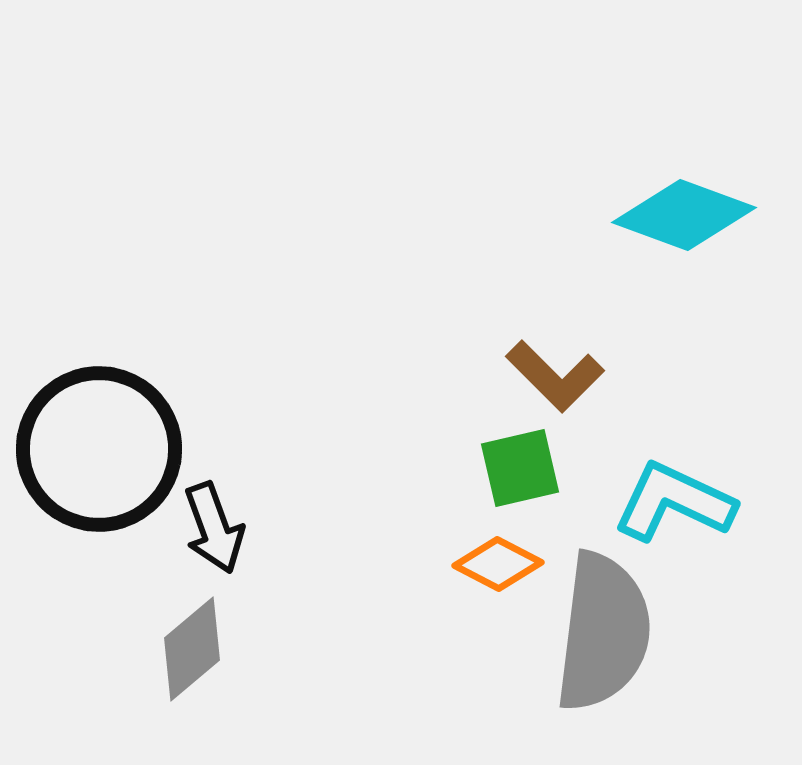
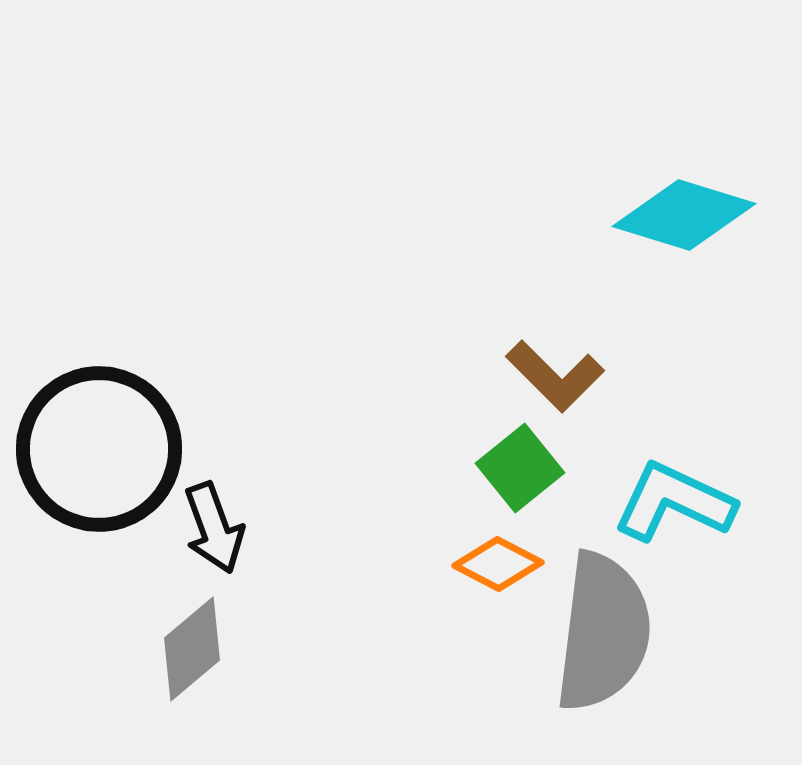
cyan diamond: rotated 3 degrees counterclockwise
green square: rotated 26 degrees counterclockwise
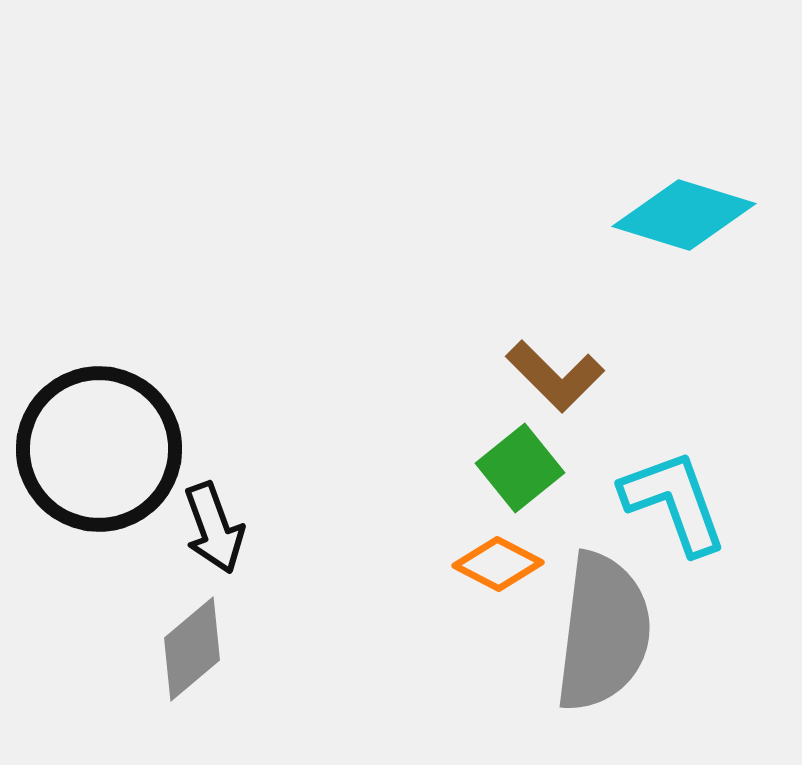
cyan L-shape: rotated 45 degrees clockwise
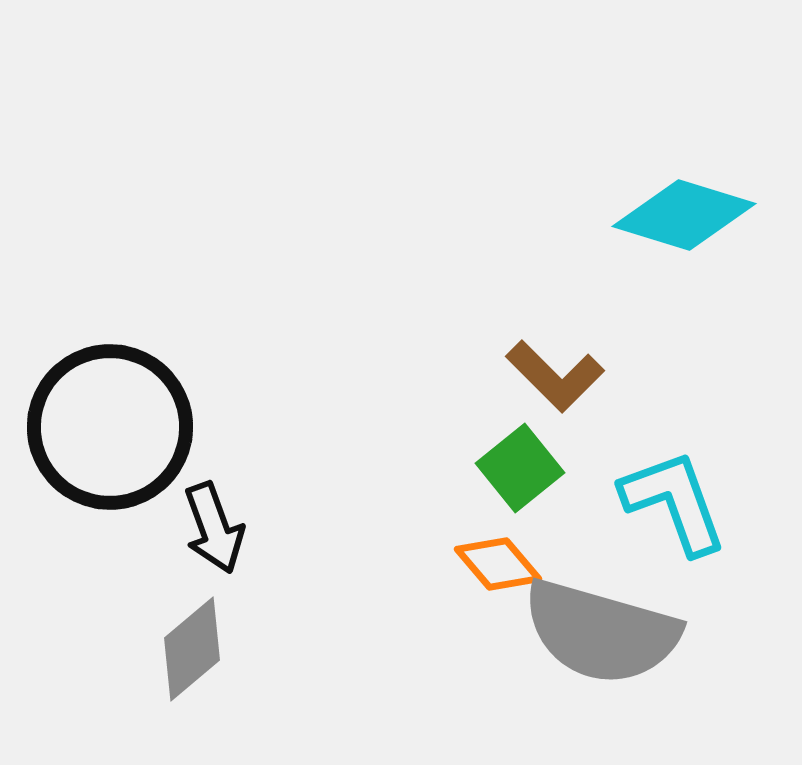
black circle: moved 11 px right, 22 px up
orange diamond: rotated 22 degrees clockwise
gray semicircle: moved 2 px left; rotated 99 degrees clockwise
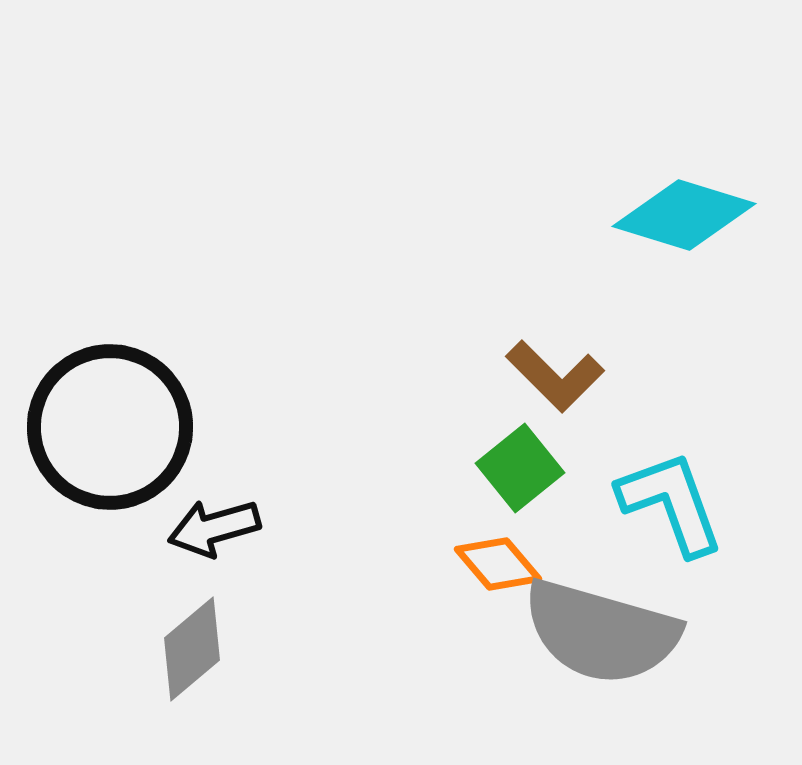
cyan L-shape: moved 3 px left, 1 px down
black arrow: rotated 94 degrees clockwise
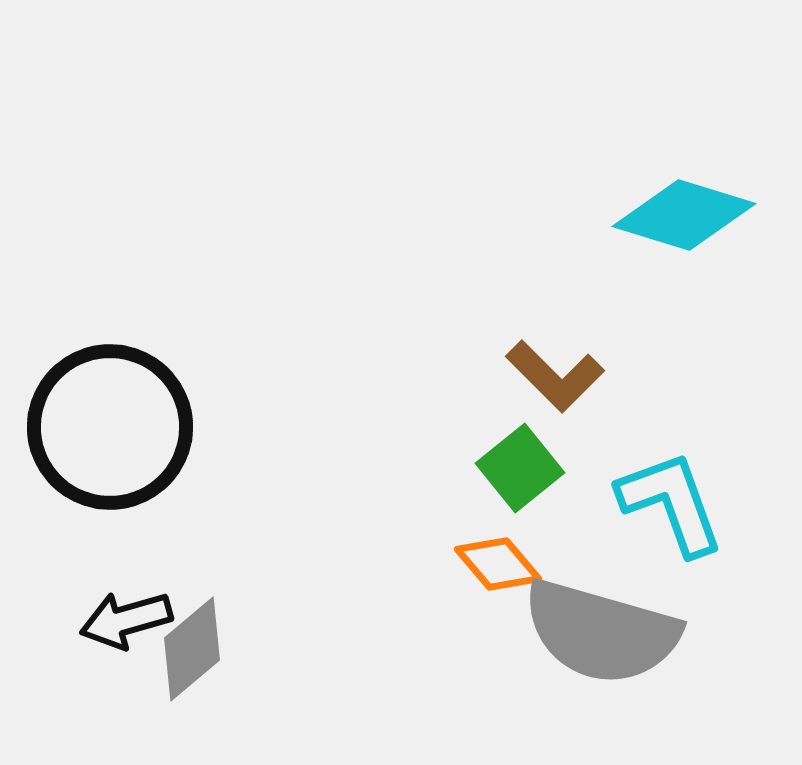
black arrow: moved 88 px left, 92 px down
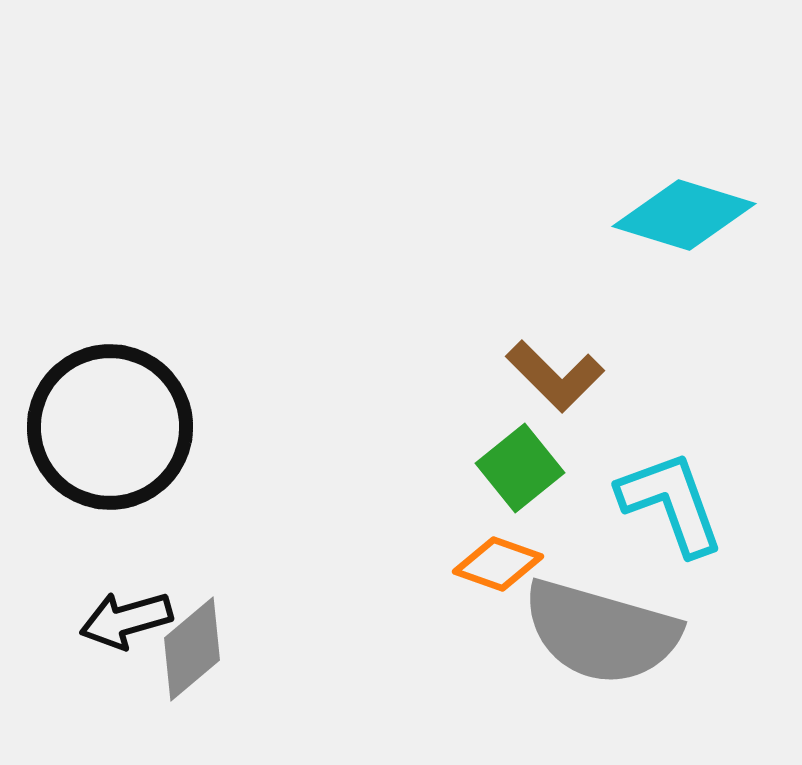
orange diamond: rotated 30 degrees counterclockwise
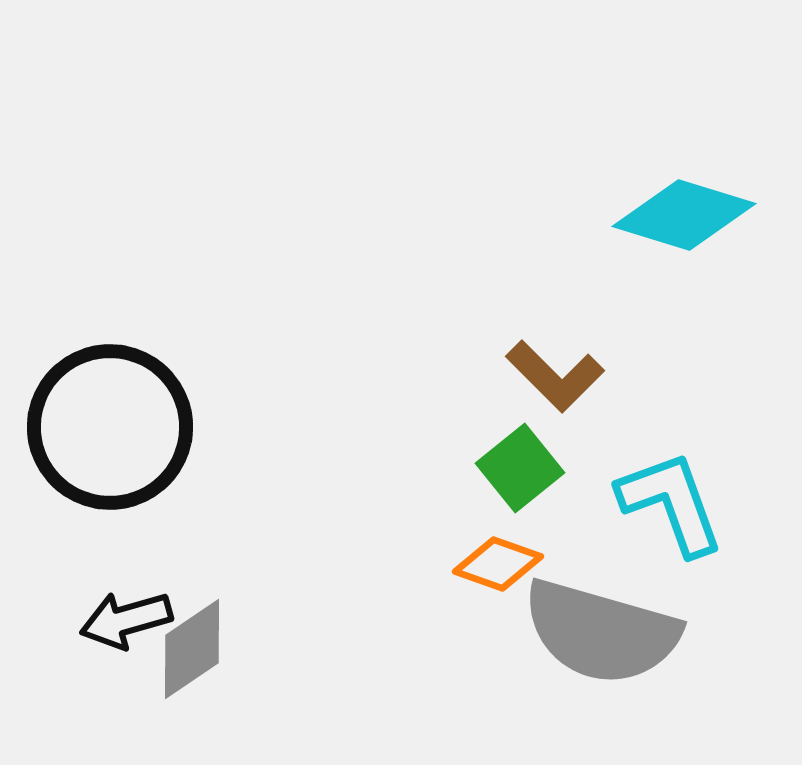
gray diamond: rotated 6 degrees clockwise
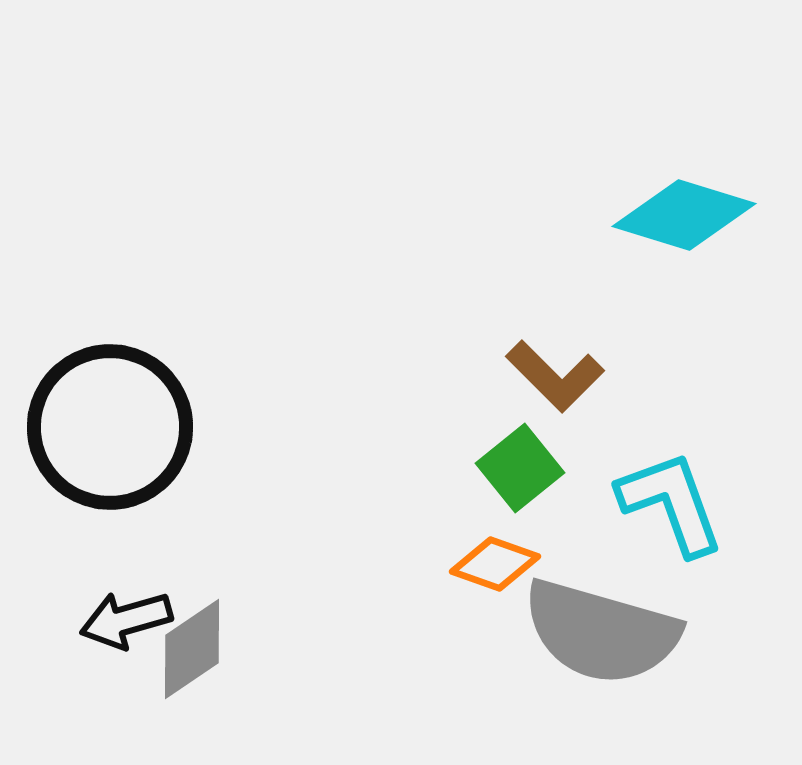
orange diamond: moved 3 px left
